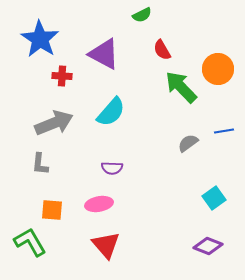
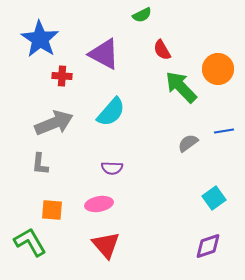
purple diamond: rotated 40 degrees counterclockwise
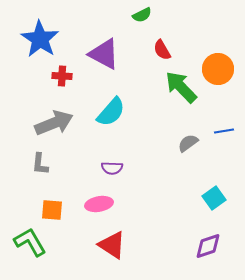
red triangle: moved 6 px right; rotated 16 degrees counterclockwise
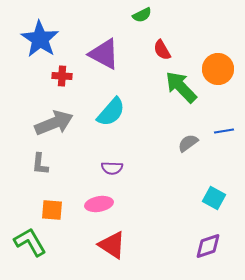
cyan square: rotated 25 degrees counterclockwise
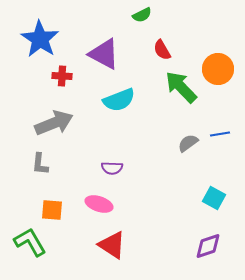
cyan semicircle: moved 8 px right, 12 px up; rotated 28 degrees clockwise
blue line: moved 4 px left, 3 px down
pink ellipse: rotated 28 degrees clockwise
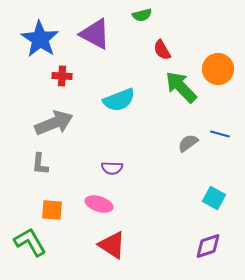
green semicircle: rotated 12 degrees clockwise
purple triangle: moved 9 px left, 20 px up
blue line: rotated 24 degrees clockwise
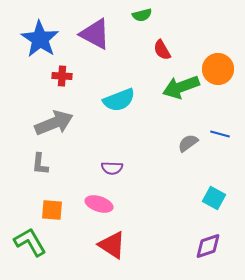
green arrow: rotated 66 degrees counterclockwise
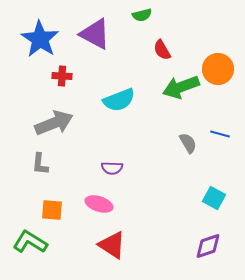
gray semicircle: rotated 95 degrees clockwise
green L-shape: rotated 28 degrees counterclockwise
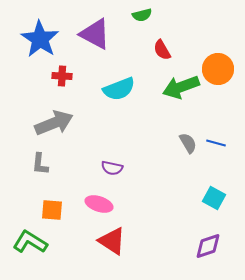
cyan semicircle: moved 11 px up
blue line: moved 4 px left, 9 px down
purple semicircle: rotated 10 degrees clockwise
red triangle: moved 4 px up
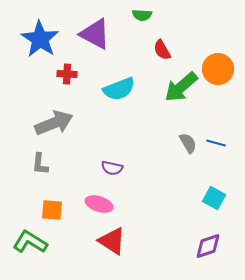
green semicircle: rotated 18 degrees clockwise
red cross: moved 5 px right, 2 px up
green arrow: rotated 21 degrees counterclockwise
